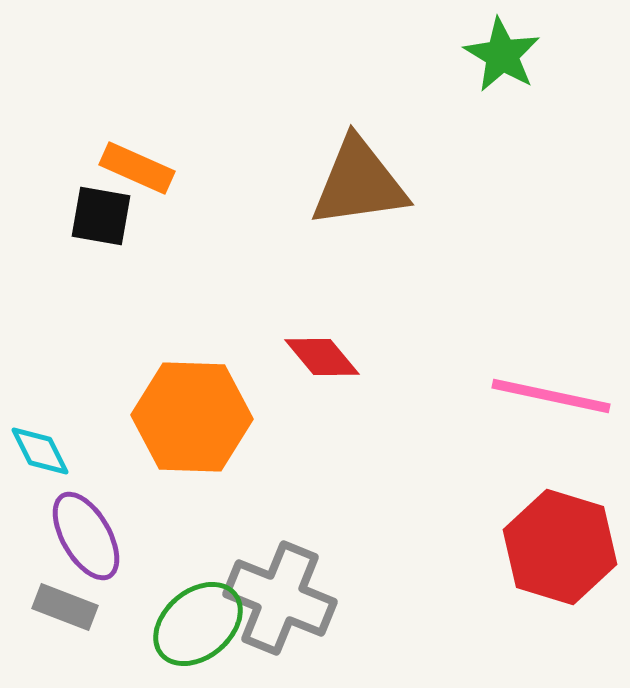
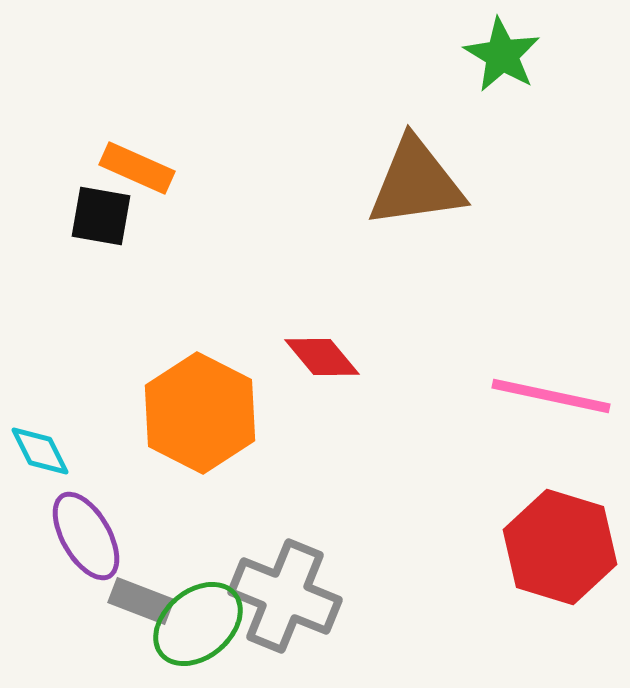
brown triangle: moved 57 px right
orange hexagon: moved 8 px right, 4 px up; rotated 25 degrees clockwise
gray cross: moved 5 px right, 2 px up
gray rectangle: moved 76 px right, 6 px up
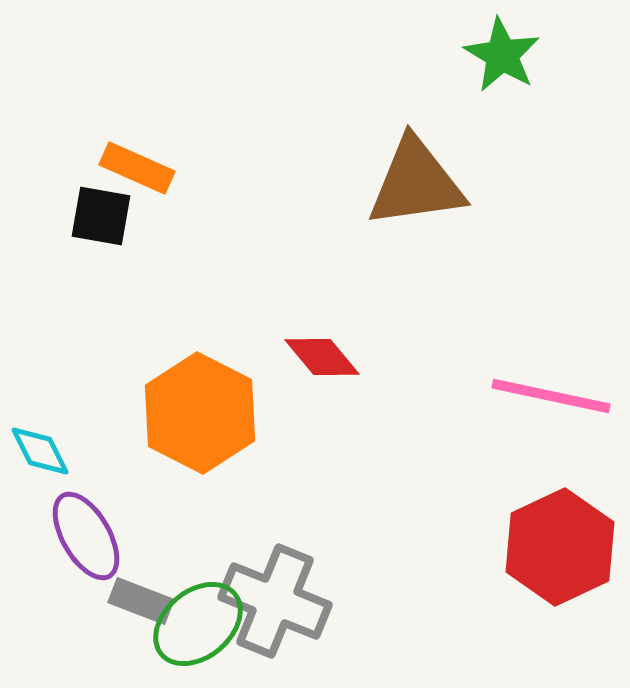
red hexagon: rotated 18 degrees clockwise
gray cross: moved 10 px left, 5 px down
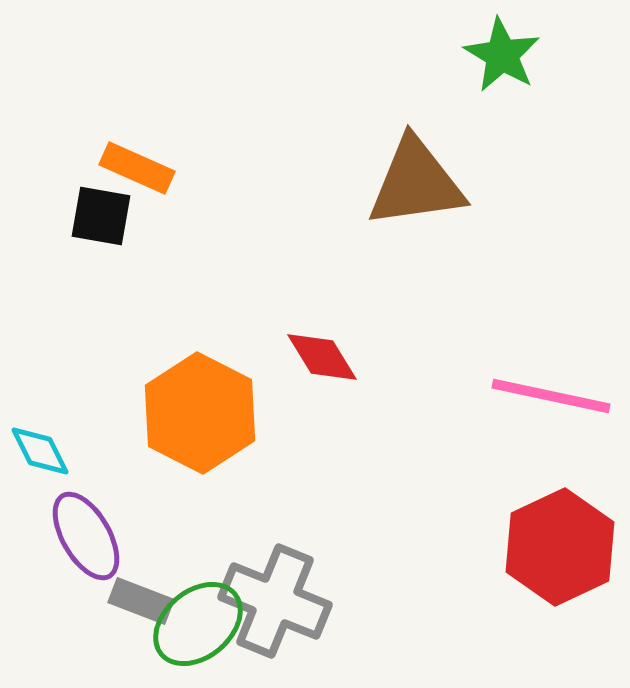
red diamond: rotated 8 degrees clockwise
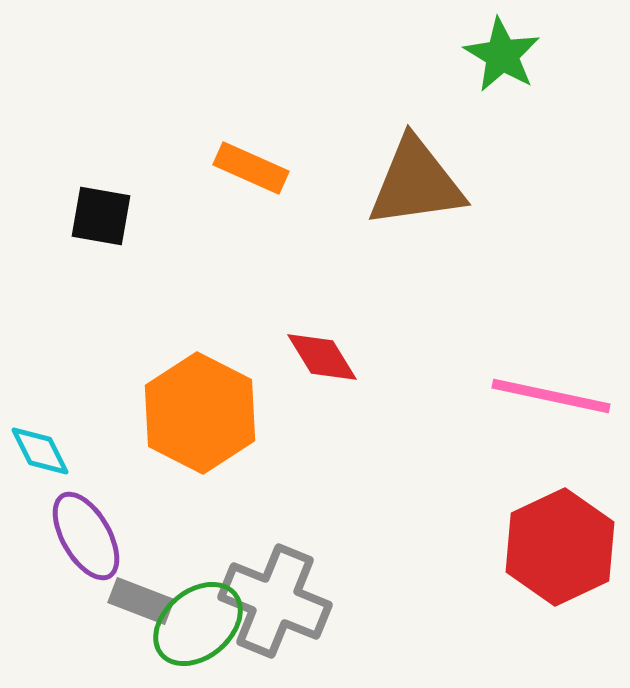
orange rectangle: moved 114 px right
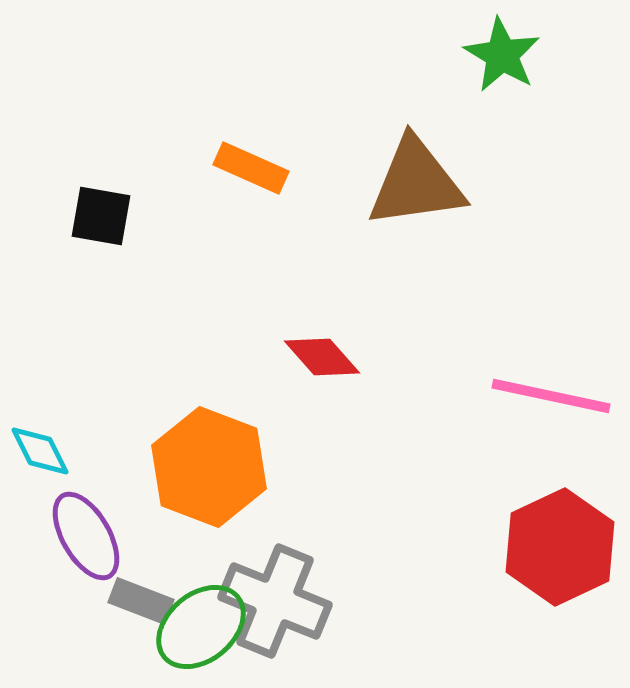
red diamond: rotated 10 degrees counterclockwise
orange hexagon: moved 9 px right, 54 px down; rotated 6 degrees counterclockwise
green ellipse: moved 3 px right, 3 px down
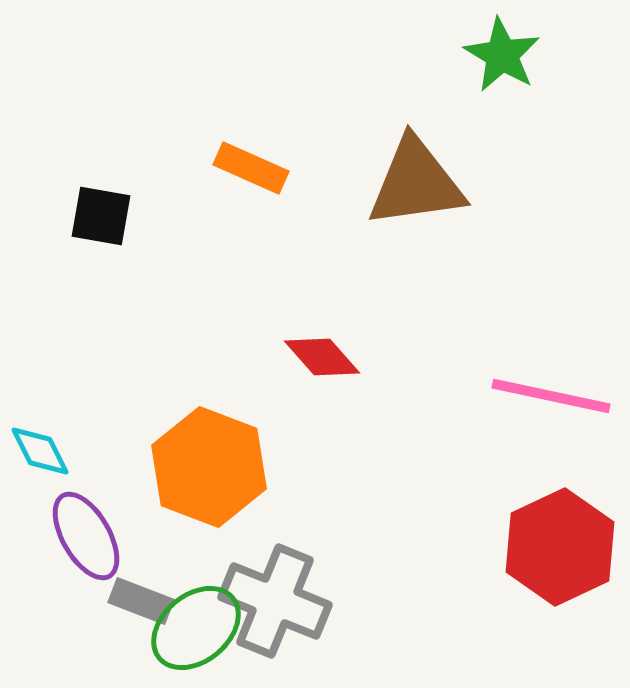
green ellipse: moved 5 px left, 1 px down
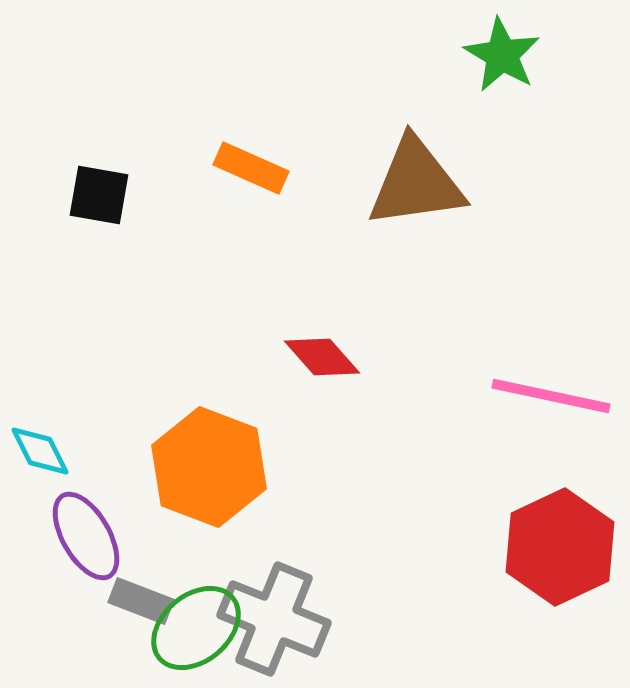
black square: moved 2 px left, 21 px up
gray cross: moved 1 px left, 18 px down
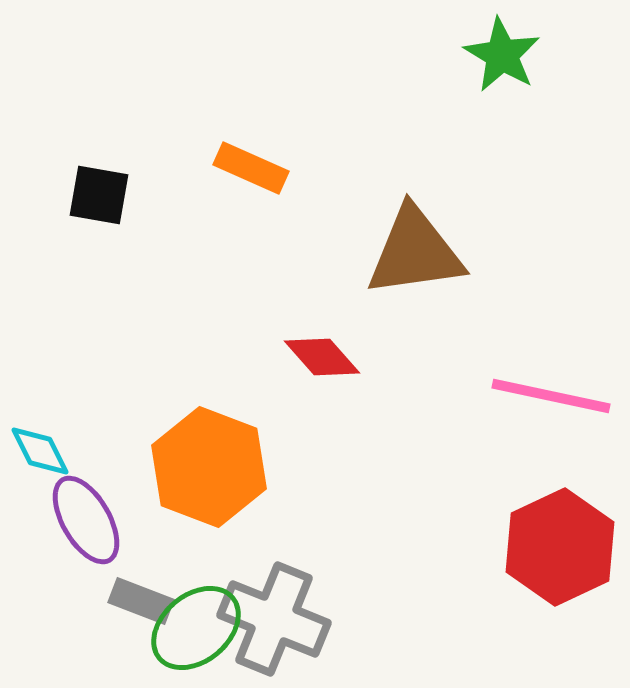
brown triangle: moved 1 px left, 69 px down
purple ellipse: moved 16 px up
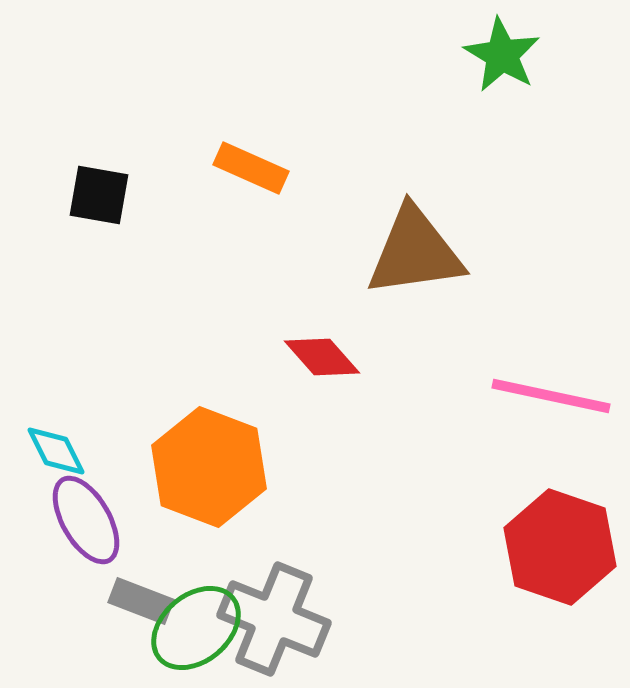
cyan diamond: moved 16 px right
red hexagon: rotated 16 degrees counterclockwise
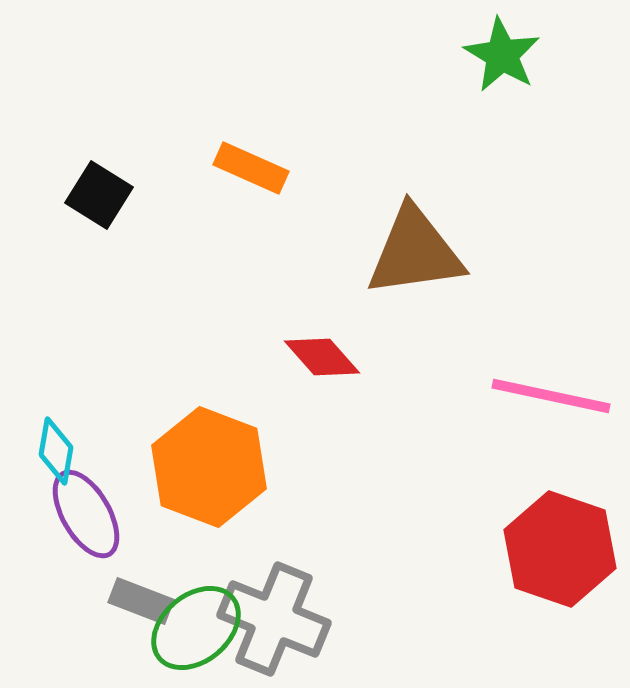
black square: rotated 22 degrees clockwise
cyan diamond: rotated 36 degrees clockwise
purple ellipse: moved 6 px up
red hexagon: moved 2 px down
